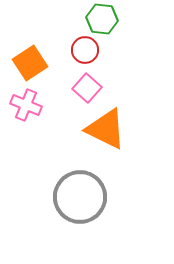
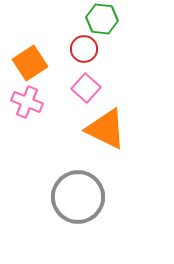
red circle: moved 1 px left, 1 px up
pink square: moved 1 px left
pink cross: moved 1 px right, 3 px up
gray circle: moved 2 px left
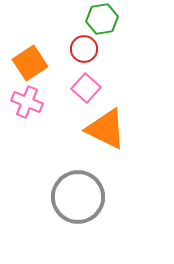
green hexagon: rotated 16 degrees counterclockwise
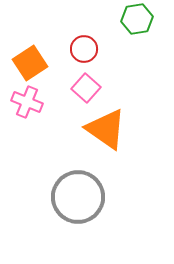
green hexagon: moved 35 px right
orange triangle: rotated 9 degrees clockwise
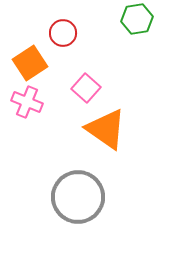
red circle: moved 21 px left, 16 px up
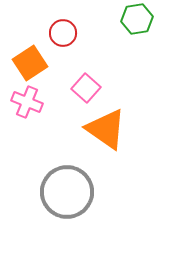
gray circle: moved 11 px left, 5 px up
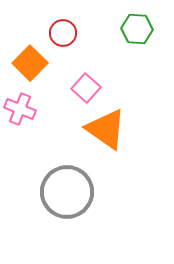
green hexagon: moved 10 px down; rotated 12 degrees clockwise
orange square: rotated 12 degrees counterclockwise
pink cross: moved 7 px left, 7 px down
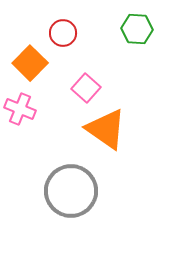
gray circle: moved 4 px right, 1 px up
